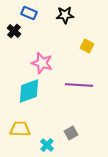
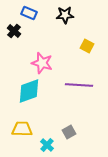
yellow trapezoid: moved 2 px right
gray square: moved 2 px left, 1 px up
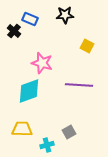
blue rectangle: moved 1 px right, 6 px down
cyan cross: rotated 32 degrees clockwise
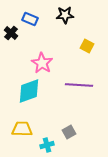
black cross: moved 3 px left, 2 px down
pink star: rotated 15 degrees clockwise
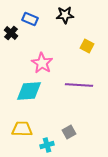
cyan diamond: rotated 16 degrees clockwise
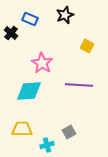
black star: rotated 18 degrees counterclockwise
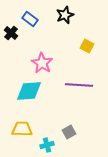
blue rectangle: rotated 14 degrees clockwise
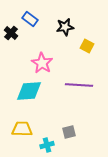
black star: moved 12 px down; rotated 12 degrees clockwise
gray square: rotated 16 degrees clockwise
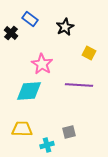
black star: rotated 18 degrees counterclockwise
yellow square: moved 2 px right, 7 px down
pink star: moved 1 px down
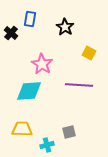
blue rectangle: rotated 63 degrees clockwise
black star: rotated 12 degrees counterclockwise
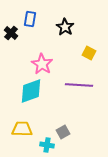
cyan diamond: moved 2 px right; rotated 16 degrees counterclockwise
gray square: moved 6 px left; rotated 16 degrees counterclockwise
cyan cross: rotated 24 degrees clockwise
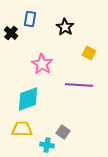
cyan diamond: moved 3 px left, 8 px down
gray square: rotated 24 degrees counterclockwise
